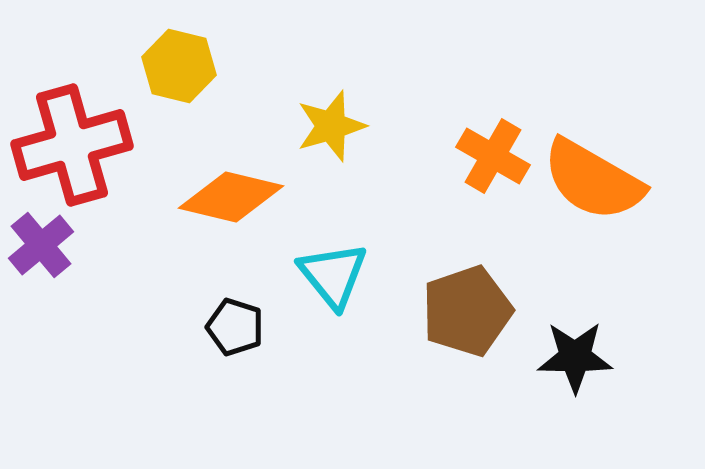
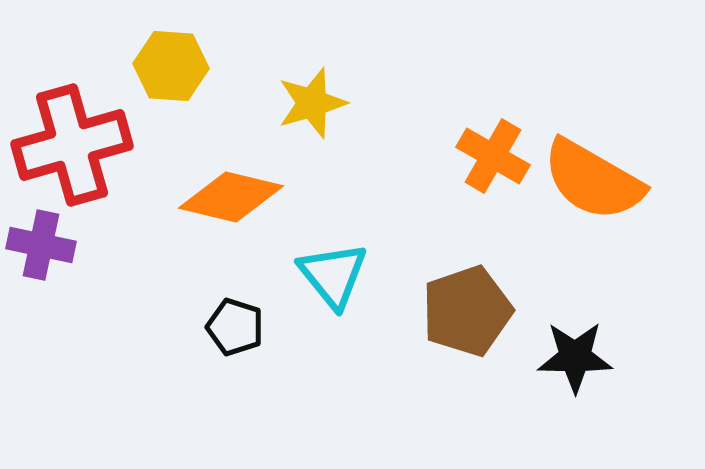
yellow hexagon: moved 8 px left; rotated 10 degrees counterclockwise
yellow star: moved 19 px left, 23 px up
purple cross: rotated 38 degrees counterclockwise
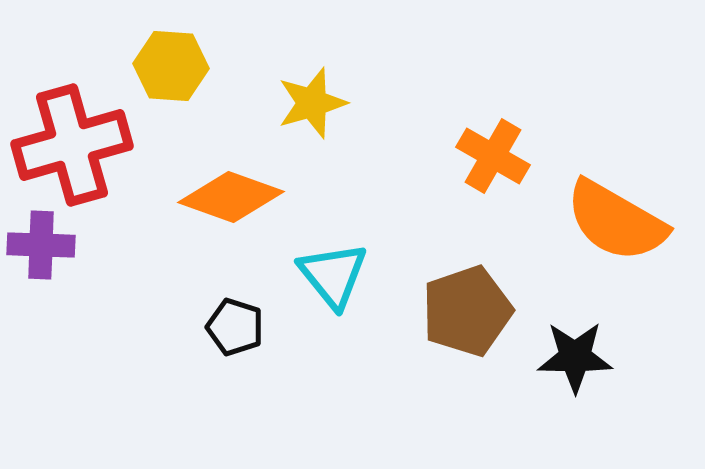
orange semicircle: moved 23 px right, 41 px down
orange diamond: rotated 6 degrees clockwise
purple cross: rotated 10 degrees counterclockwise
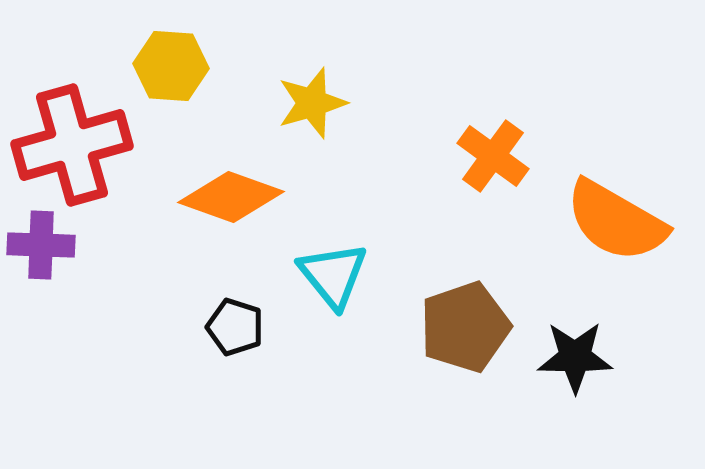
orange cross: rotated 6 degrees clockwise
brown pentagon: moved 2 px left, 16 px down
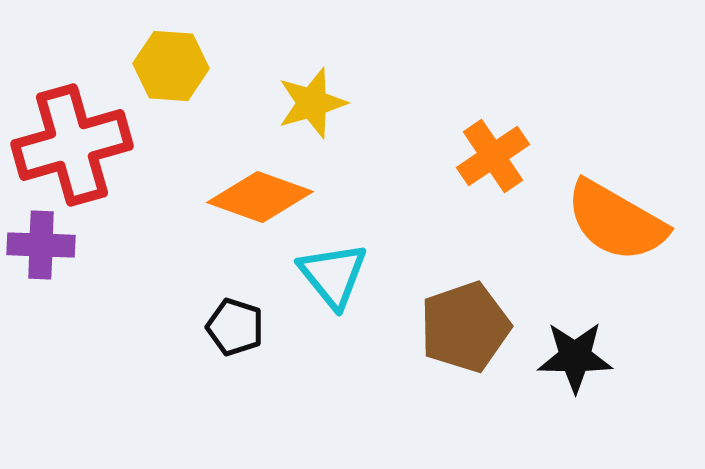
orange cross: rotated 20 degrees clockwise
orange diamond: moved 29 px right
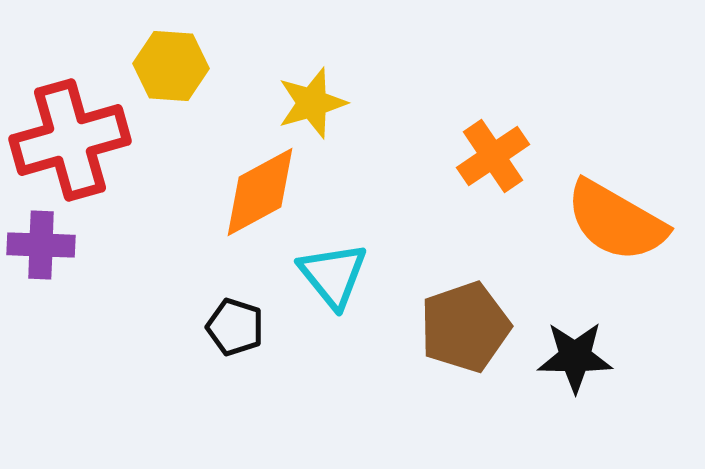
red cross: moved 2 px left, 5 px up
orange diamond: moved 5 px up; rotated 48 degrees counterclockwise
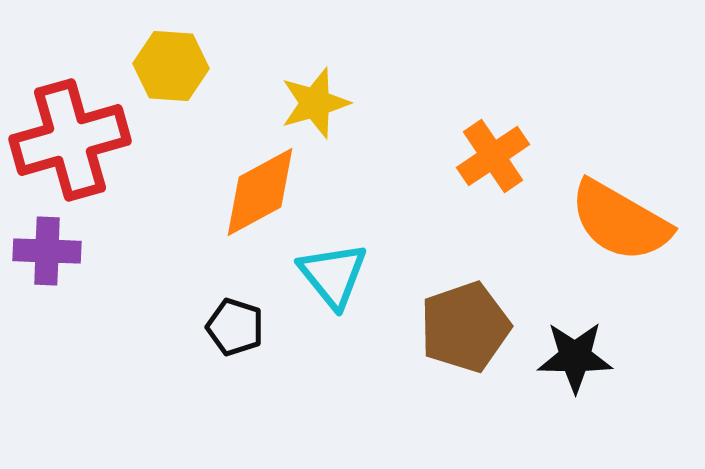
yellow star: moved 3 px right
orange semicircle: moved 4 px right
purple cross: moved 6 px right, 6 px down
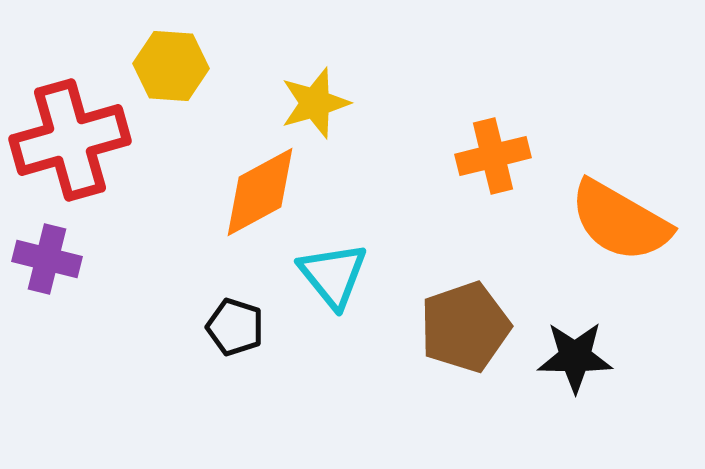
orange cross: rotated 20 degrees clockwise
purple cross: moved 8 px down; rotated 12 degrees clockwise
